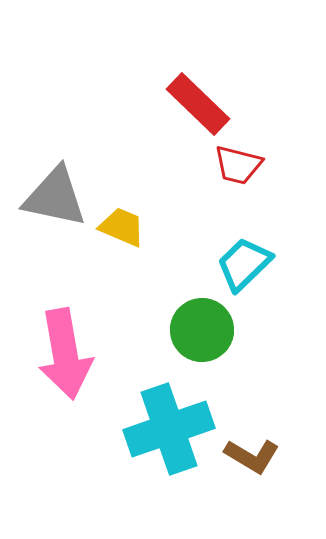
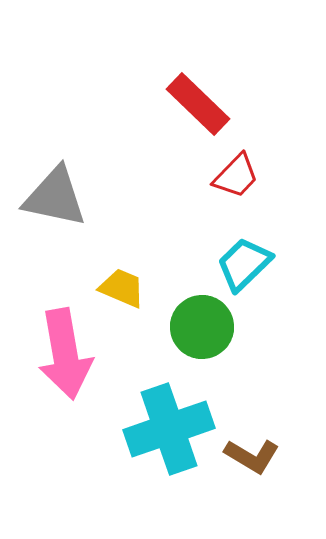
red trapezoid: moved 2 px left, 11 px down; rotated 60 degrees counterclockwise
yellow trapezoid: moved 61 px down
green circle: moved 3 px up
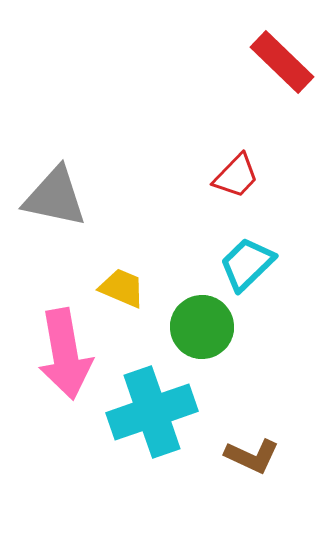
red rectangle: moved 84 px right, 42 px up
cyan trapezoid: moved 3 px right
cyan cross: moved 17 px left, 17 px up
brown L-shape: rotated 6 degrees counterclockwise
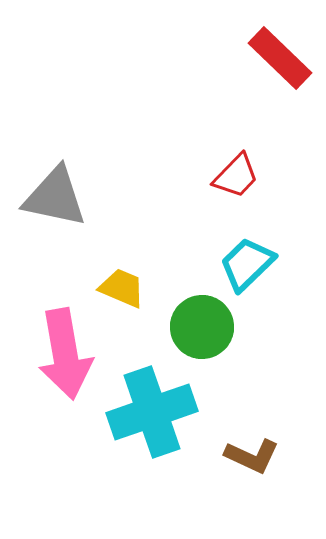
red rectangle: moved 2 px left, 4 px up
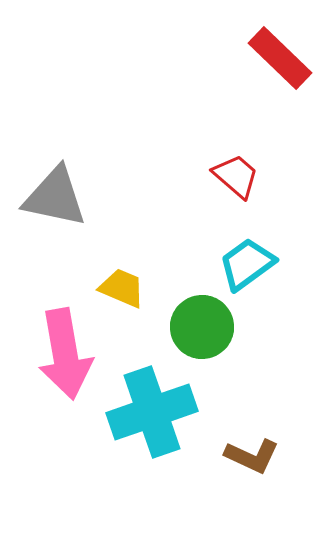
red trapezoid: rotated 93 degrees counterclockwise
cyan trapezoid: rotated 8 degrees clockwise
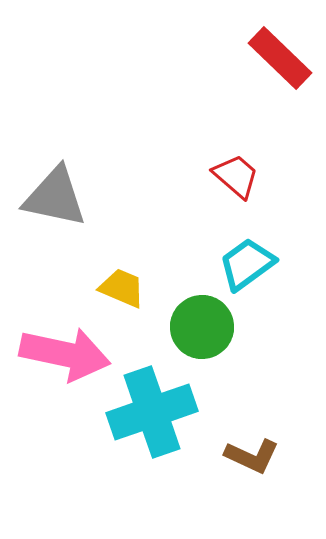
pink arrow: rotated 68 degrees counterclockwise
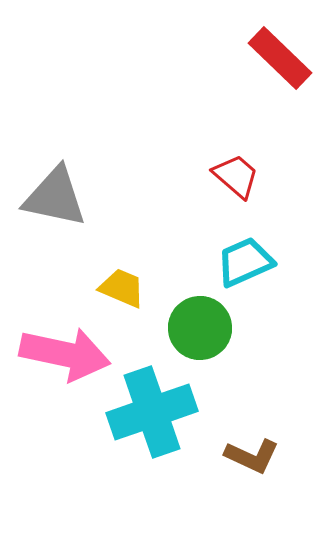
cyan trapezoid: moved 2 px left, 2 px up; rotated 12 degrees clockwise
green circle: moved 2 px left, 1 px down
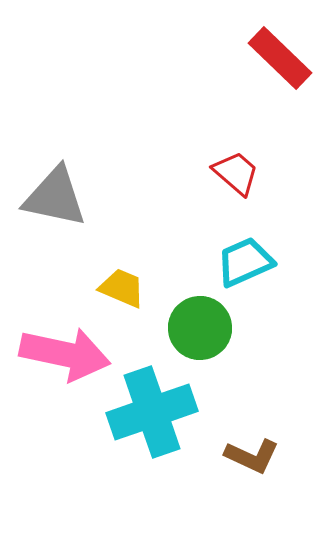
red trapezoid: moved 3 px up
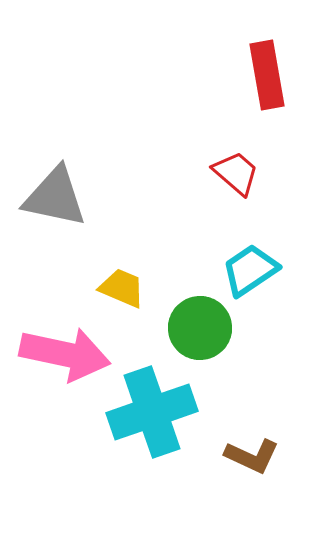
red rectangle: moved 13 px left, 17 px down; rotated 36 degrees clockwise
cyan trapezoid: moved 5 px right, 8 px down; rotated 10 degrees counterclockwise
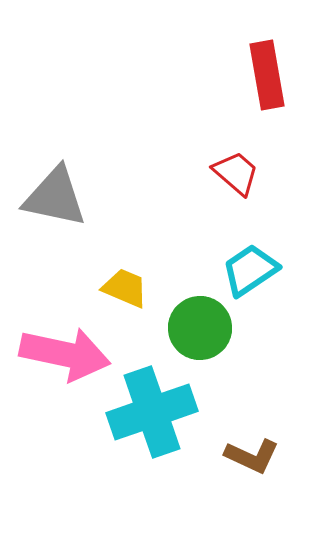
yellow trapezoid: moved 3 px right
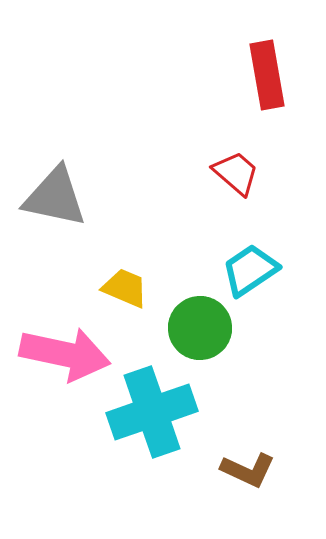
brown L-shape: moved 4 px left, 14 px down
